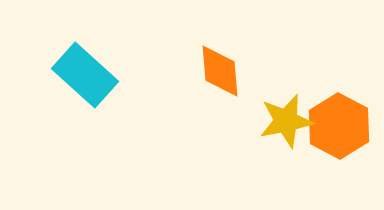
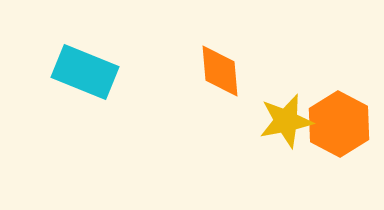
cyan rectangle: moved 3 px up; rotated 20 degrees counterclockwise
orange hexagon: moved 2 px up
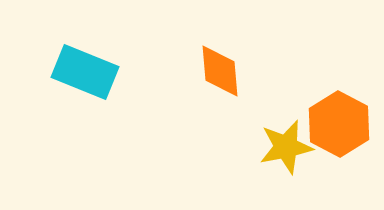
yellow star: moved 26 px down
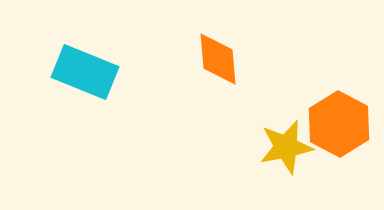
orange diamond: moved 2 px left, 12 px up
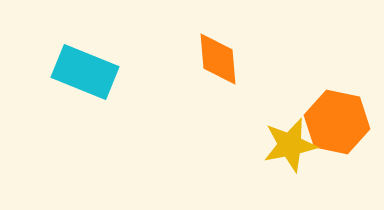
orange hexagon: moved 2 px left, 2 px up; rotated 16 degrees counterclockwise
yellow star: moved 4 px right, 2 px up
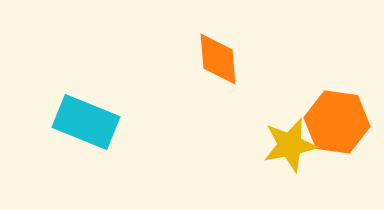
cyan rectangle: moved 1 px right, 50 px down
orange hexagon: rotated 4 degrees counterclockwise
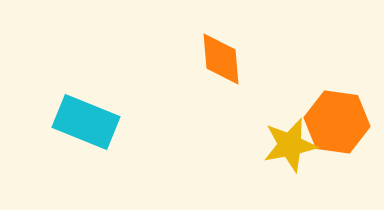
orange diamond: moved 3 px right
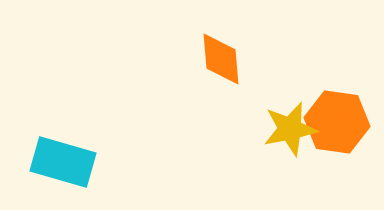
cyan rectangle: moved 23 px left, 40 px down; rotated 6 degrees counterclockwise
yellow star: moved 16 px up
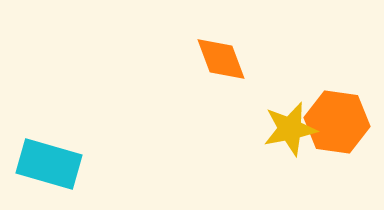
orange diamond: rotated 16 degrees counterclockwise
cyan rectangle: moved 14 px left, 2 px down
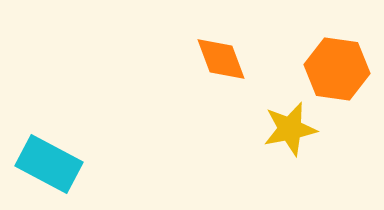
orange hexagon: moved 53 px up
cyan rectangle: rotated 12 degrees clockwise
